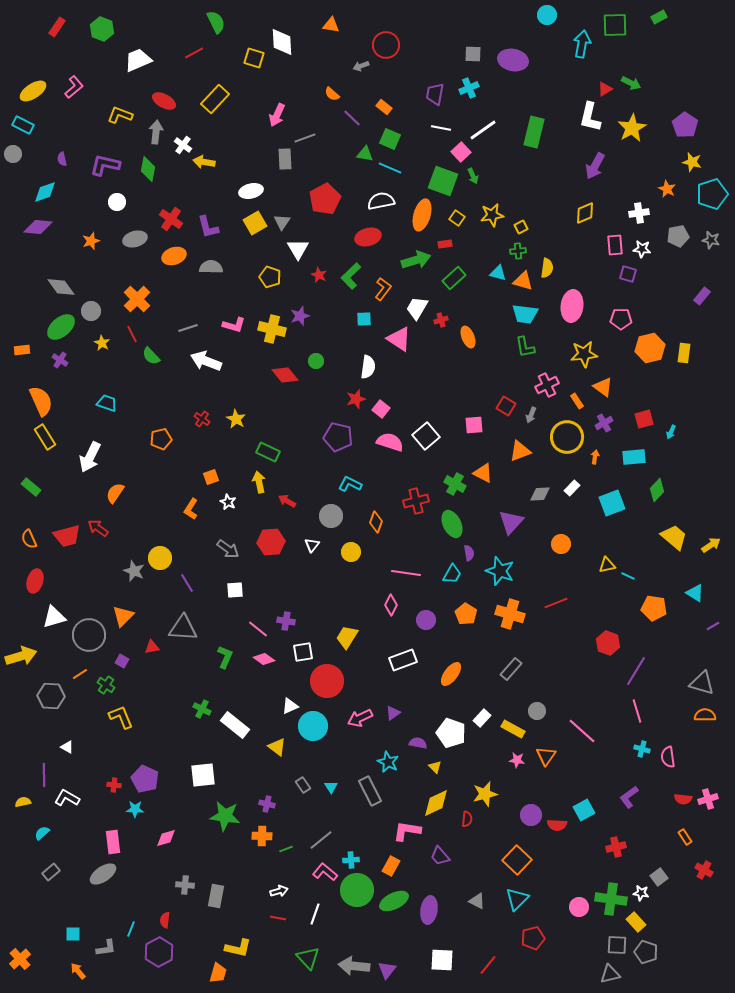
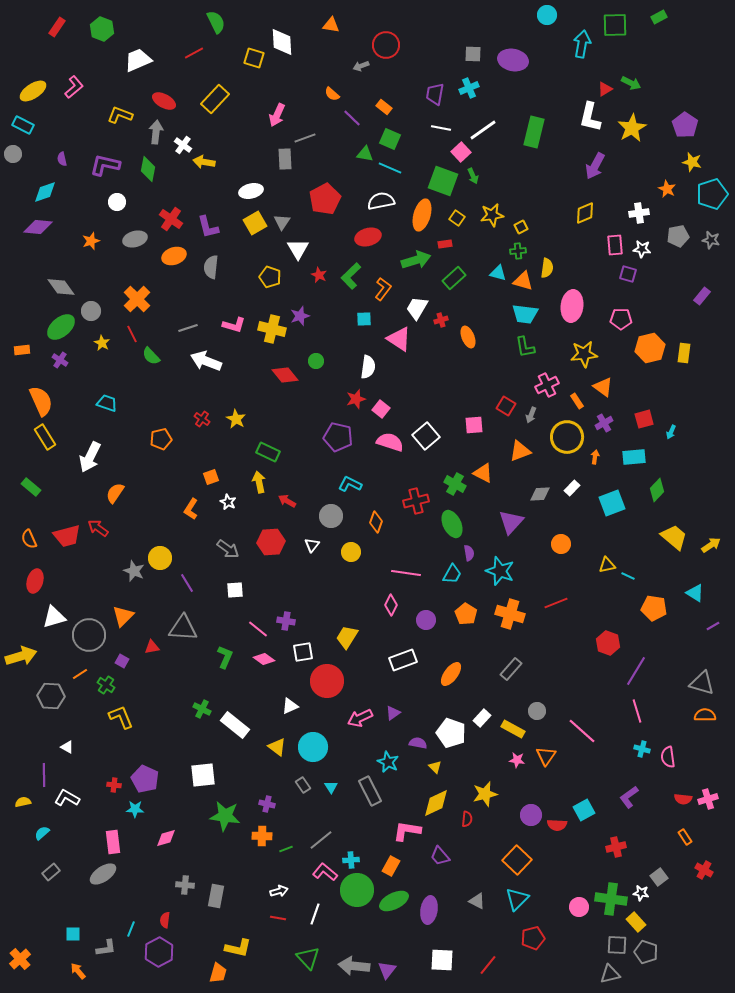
gray semicircle at (211, 267): rotated 85 degrees counterclockwise
cyan circle at (313, 726): moved 21 px down
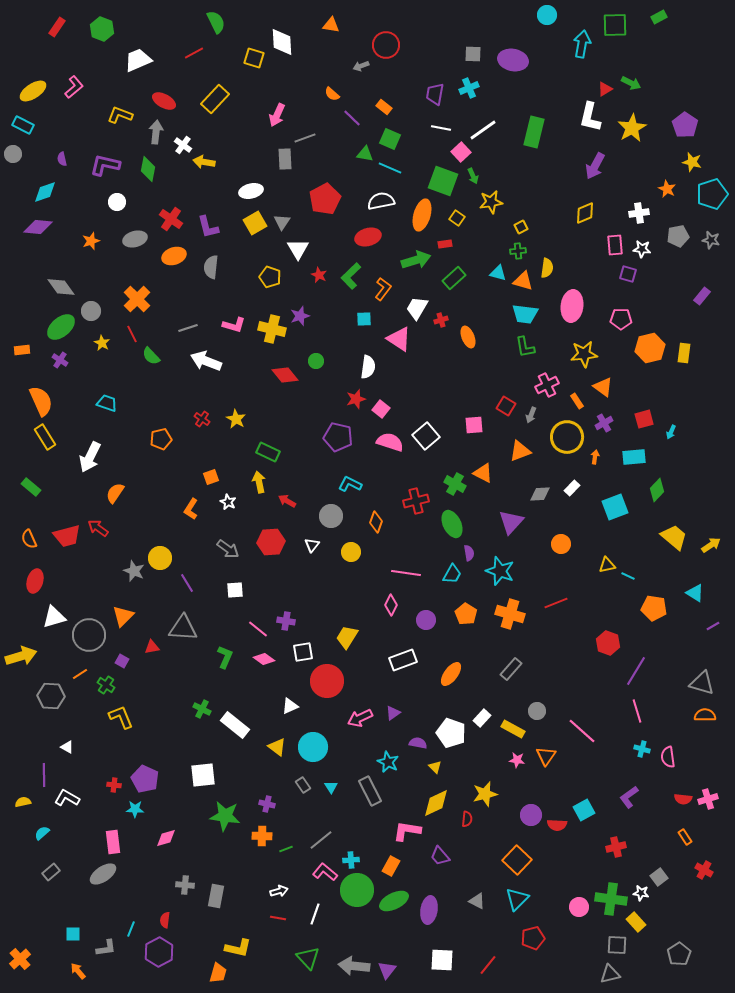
yellow star at (492, 215): moved 1 px left, 13 px up
cyan square at (612, 503): moved 3 px right, 4 px down
gray pentagon at (646, 952): moved 33 px right, 2 px down; rotated 20 degrees clockwise
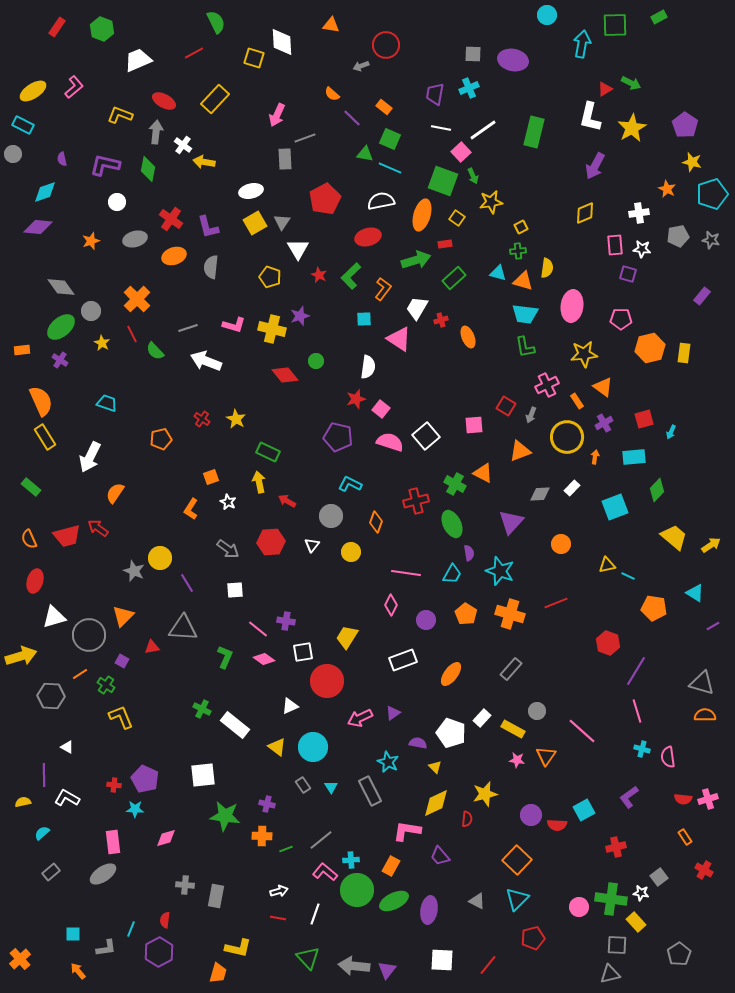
green semicircle at (151, 356): moved 4 px right, 5 px up
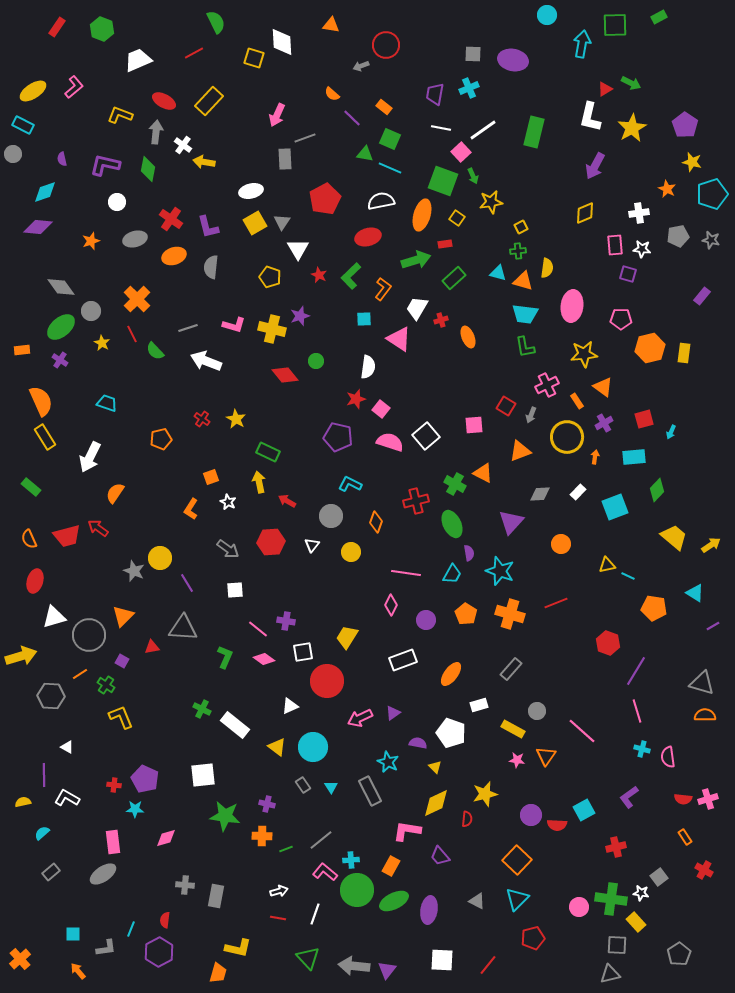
yellow rectangle at (215, 99): moved 6 px left, 2 px down
white rectangle at (572, 488): moved 6 px right, 4 px down
white rectangle at (482, 718): moved 3 px left, 13 px up; rotated 30 degrees clockwise
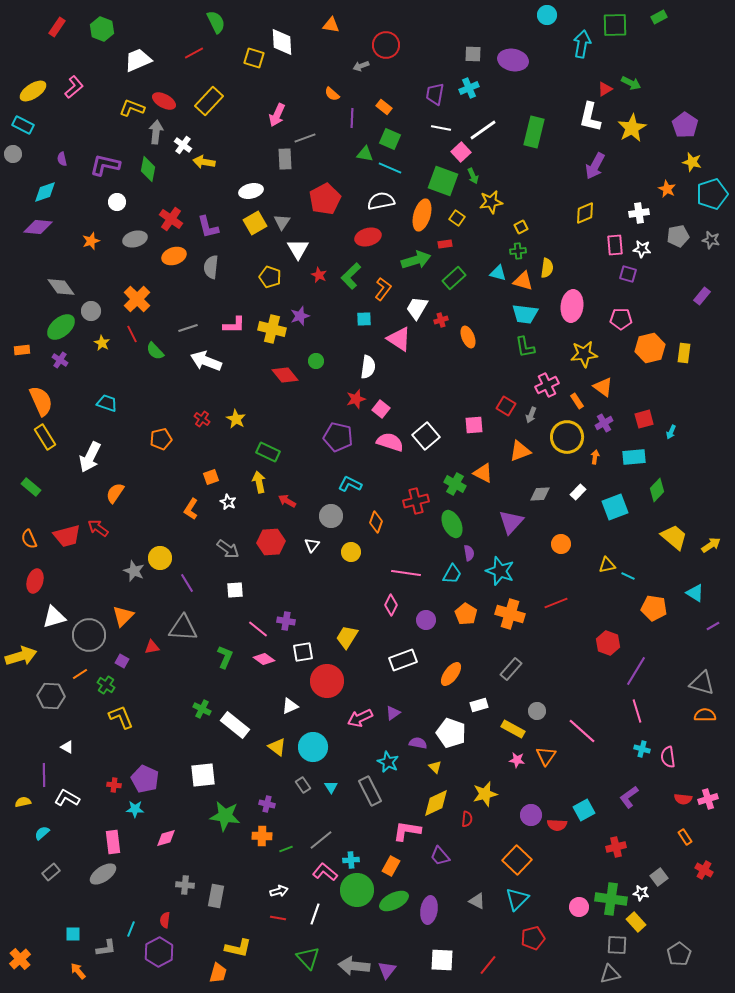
yellow L-shape at (120, 115): moved 12 px right, 7 px up
purple line at (352, 118): rotated 48 degrees clockwise
pink L-shape at (234, 325): rotated 15 degrees counterclockwise
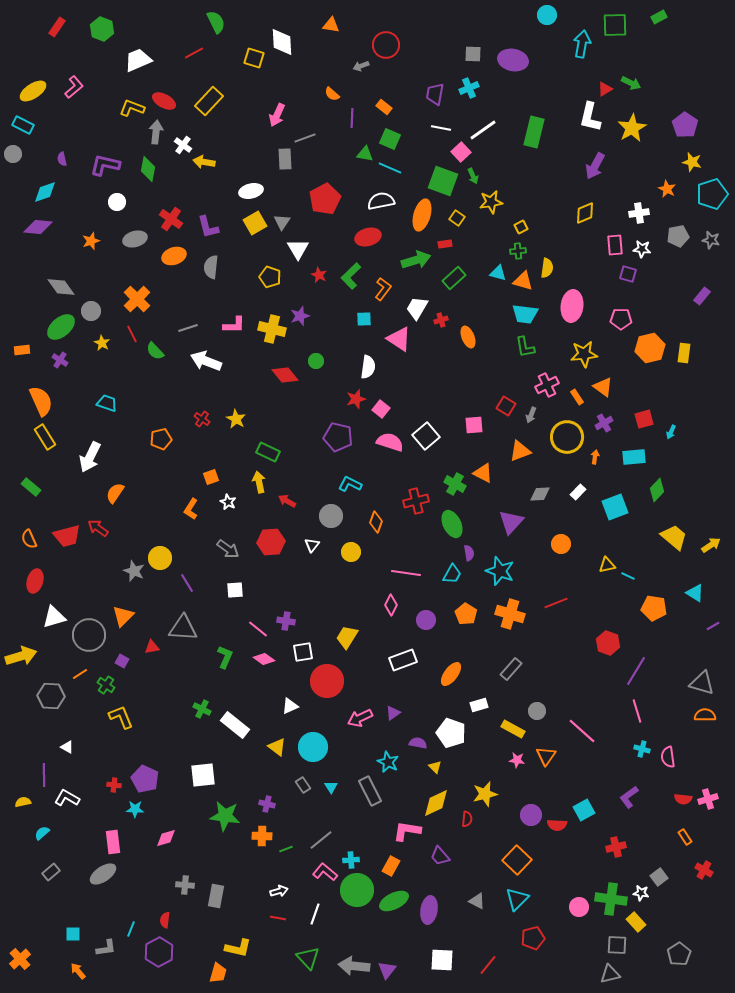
orange rectangle at (577, 401): moved 4 px up
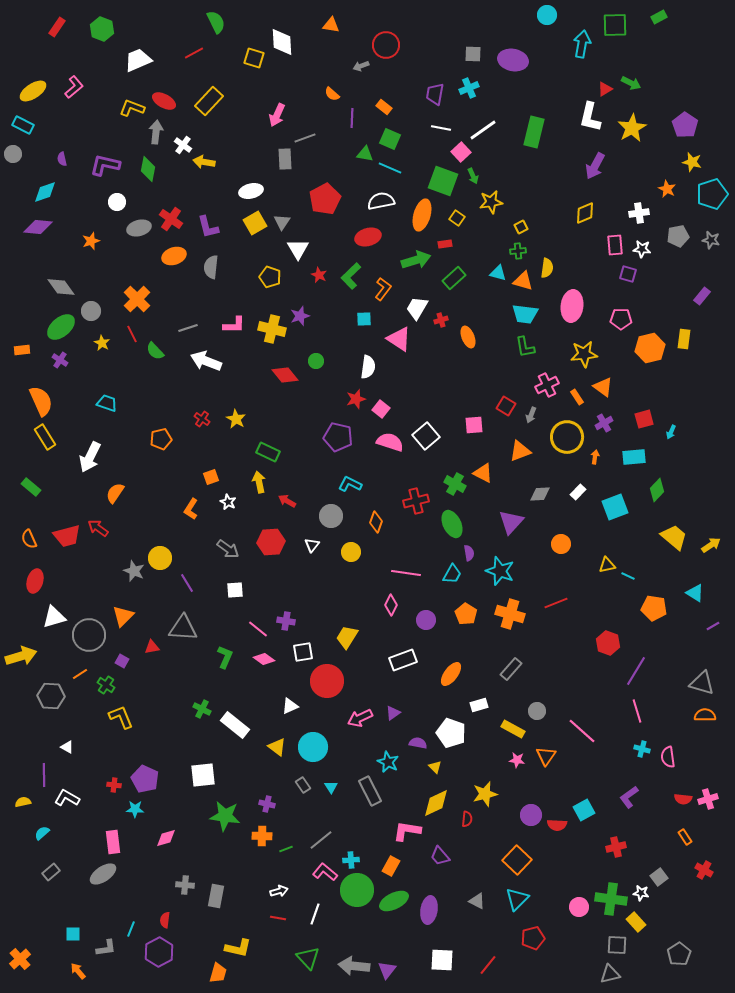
gray ellipse at (135, 239): moved 4 px right, 11 px up
yellow rectangle at (684, 353): moved 14 px up
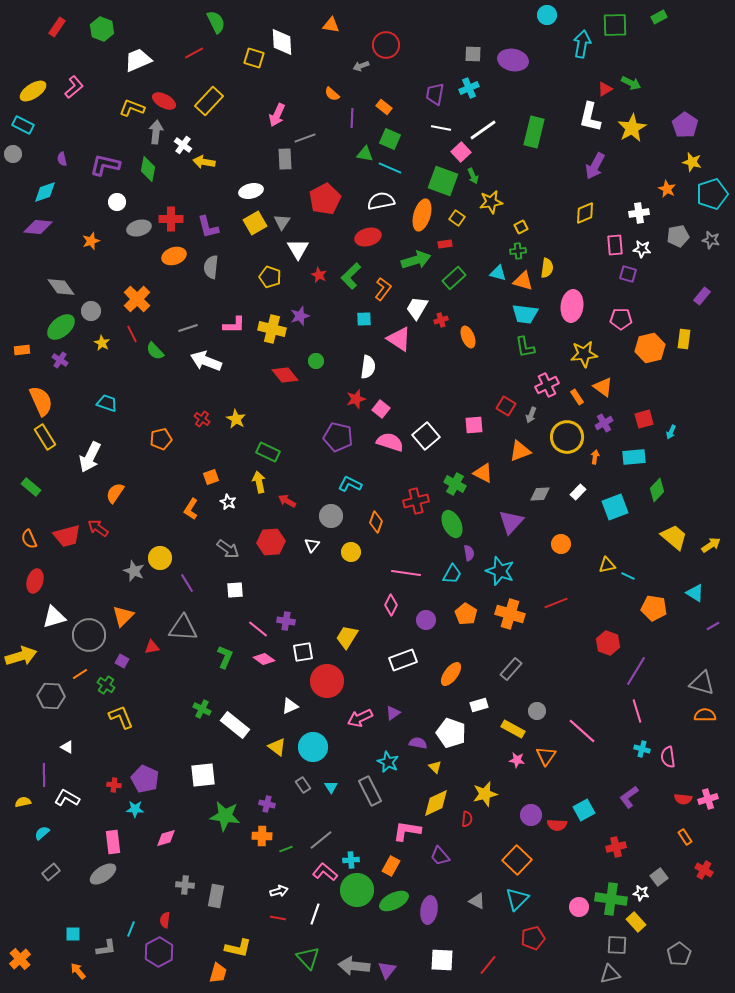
red cross at (171, 219): rotated 35 degrees counterclockwise
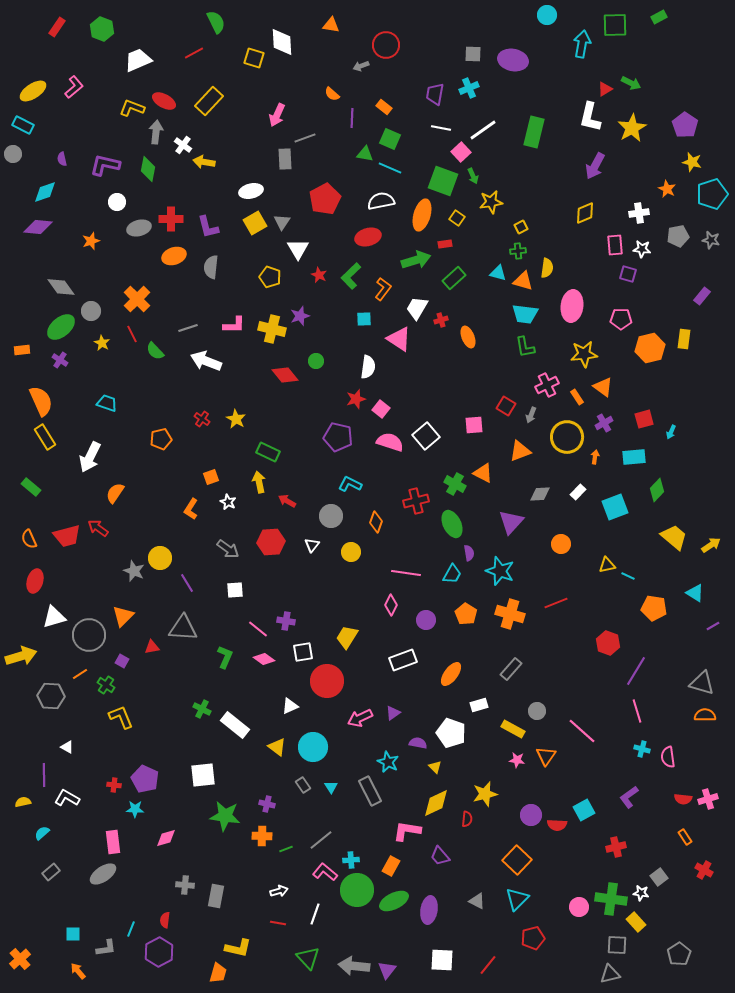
red line at (278, 918): moved 5 px down
